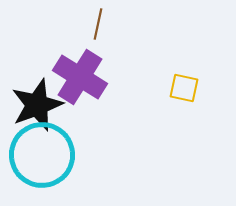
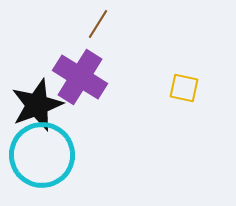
brown line: rotated 20 degrees clockwise
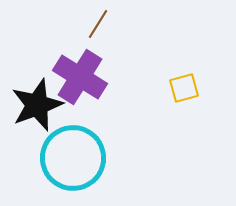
yellow square: rotated 28 degrees counterclockwise
cyan circle: moved 31 px right, 3 px down
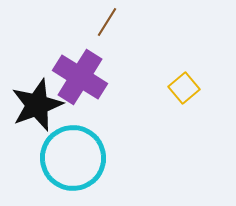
brown line: moved 9 px right, 2 px up
yellow square: rotated 24 degrees counterclockwise
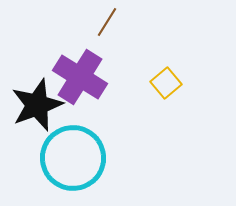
yellow square: moved 18 px left, 5 px up
